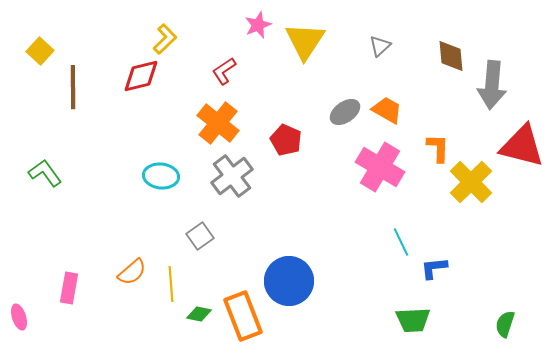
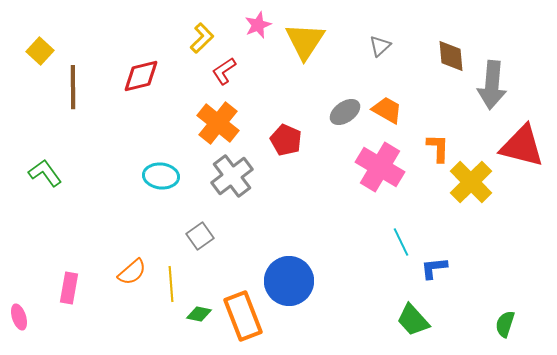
yellow L-shape: moved 37 px right, 1 px up
green trapezoid: rotated 51 degrees clockwise
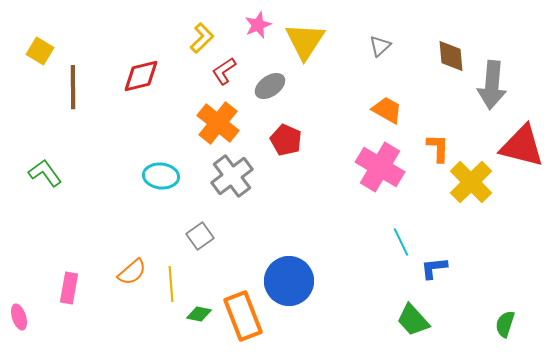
yellow square: rotated 12 degrees counterclockwise
gray ellipse: moved 75 px left, 26 px up
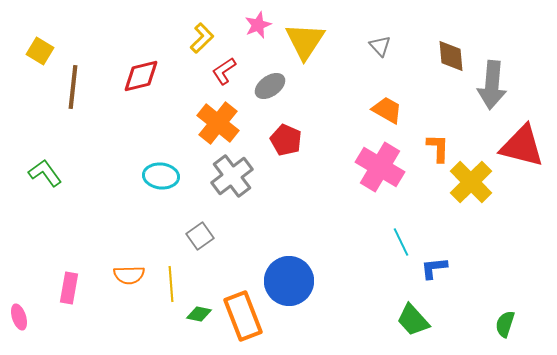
gray triangle: rotated 30 degrees counterclockwise
brown line: rotated 6 degrees clockwise
orange semicircle: moved 3 px left, 3 px down; rotated 40 degrees clockwise
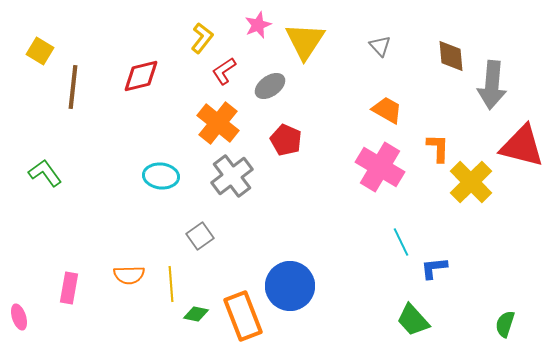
yellow L-shape: rotated 8 degrees counterclockwise
blue circle: moved 1 px right, 5 px down
green diamond: moved 3 px left
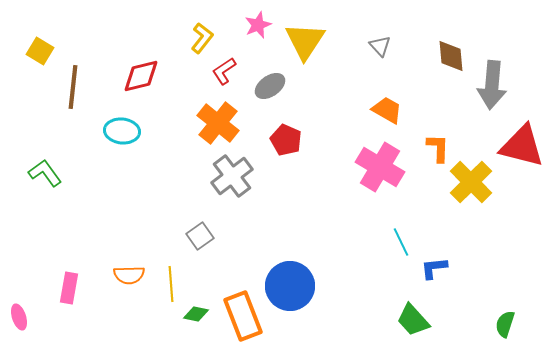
cyan ellipse: moved 39 px left, 45 px up
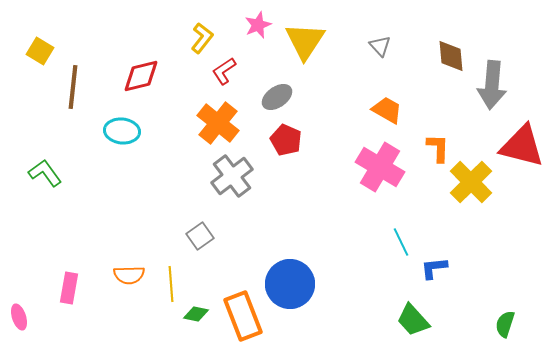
gray ellipse: moved 7 px right, 11 px down
blue circle: moved 2 px up
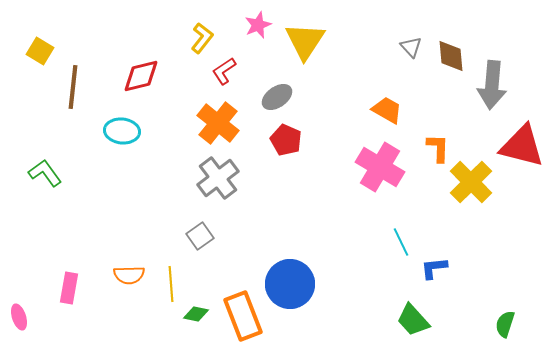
gray triangle: moved 31 px right, 1 px down
gray cross: moved 14 px left, 2 px down
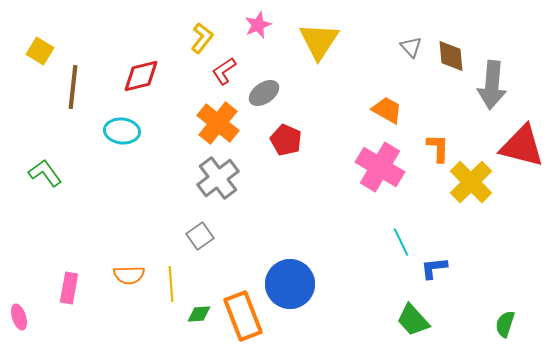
yellow triangle: moved 14 px right
gray ellipse: moved 13 px left, 4 px up
green diamond: moved 3 px right; rotated 15 degrees counterclockwise
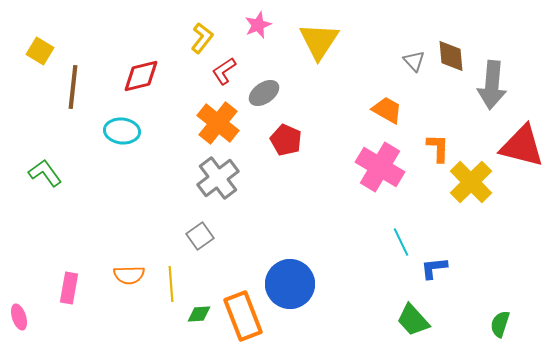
gray triangle: moved 3 px right, 14 px down
green semicircle: moved 5 px left
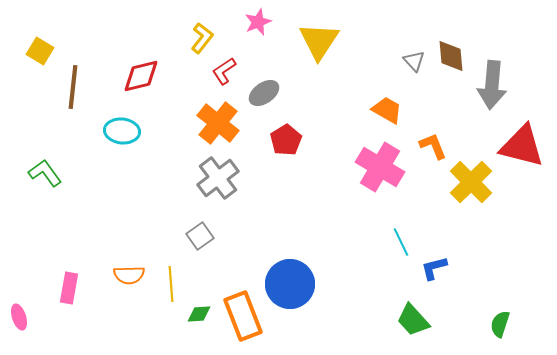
pink star: moved 3 px up
red pentagon: rotated 16 degrees clockwise
orange L-shape: moved 5 px left, 2 px up; rotated 24 degrees counterclockwise
blue L-shape: rotated 8 degrees counterclockwise
